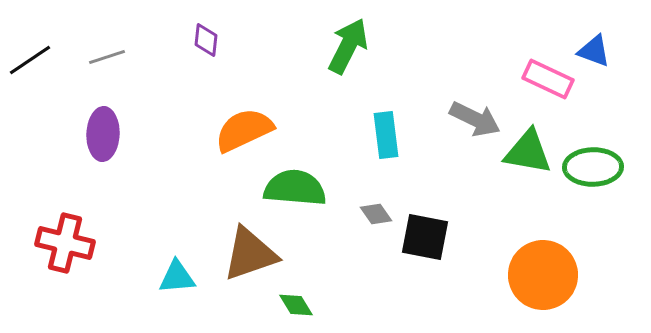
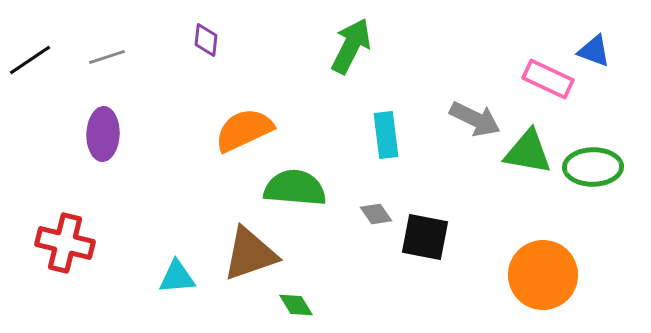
green arrow: moved 3 px right
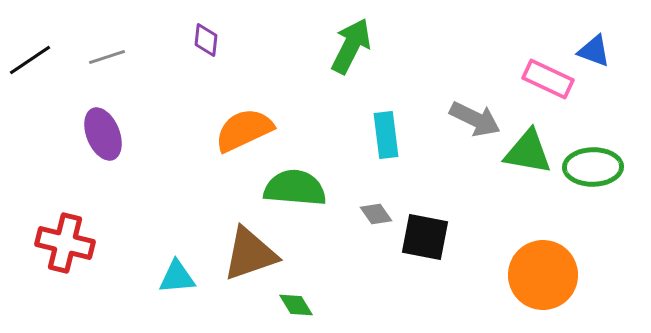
purple ellipse: rotated 24 degrees counterclockwise
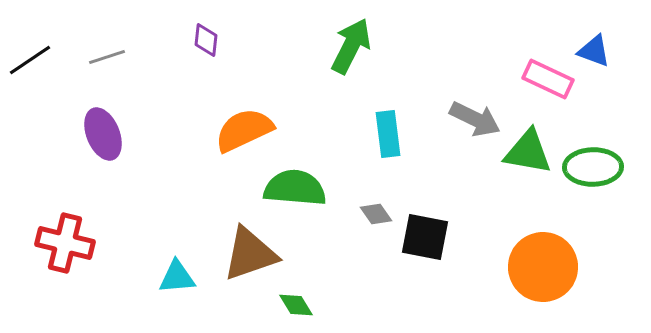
cyan rectangle: moved 2 px right, 1 px up
orange circle: moved 8 px up
